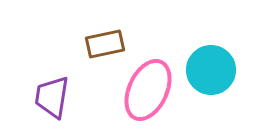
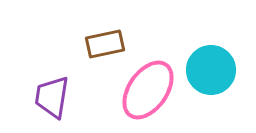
pink ellipse: rotated 10 degrees clockwise
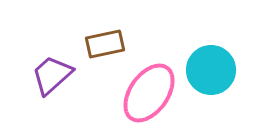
pink ellipse: moved 1 px right, 3 px down
purple trapezoid: moved 22 px up; rotated 39 degrees clockwise
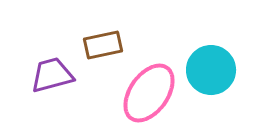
brown rectangle: moved 2 px left, 1 px down
purple trapezoid: rotated 27 degrees clockwise
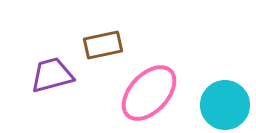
cyan circle: moved 14 px right, 35 px down
pink ellipse: rotated 8 degrees clockwise
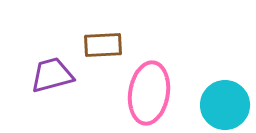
brown rectangle: rotated 9 degrees clockwise
pink ellipse: rotated 34 degrees counterclockwise
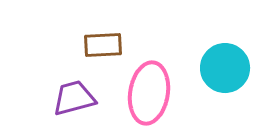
purple trapezoid: moved 22 px right, 23 px down
cyan circle: moved 37 px up
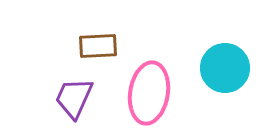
brown rectangle: moved 5 px left, 1 px down
purple trapezoid: rotated 51 degrees counterclockwise
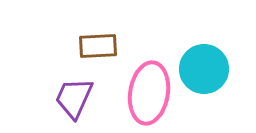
cyan circle: moved 21 px left, 1 px down
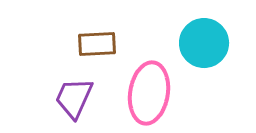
brown rectangle: moved 1 px left, 2 px up
cyan circle: moved 26 px up
